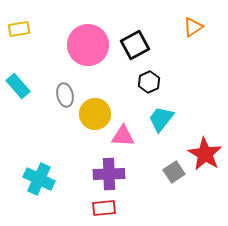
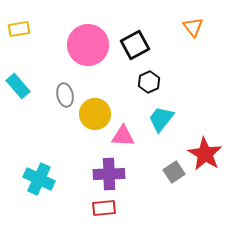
orange triangle: rotated 35 degrees counterclockwise
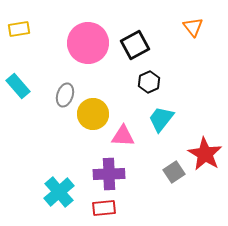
pink circle: moved 2 px up
gray ellipse: rotated 30 degrees clockwise
yellow circle: moved 2 px left
cyan cross: moved 20 px right, 13 px down; rotated 24 degrees clockwise
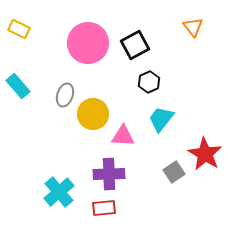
yellow rectangle: rotated 35 degrees clockwise
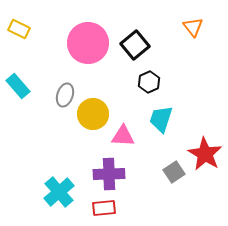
black square: rotated 12 degrees counterclockwise
cyan trapezoid: rotated 20 degrees counterclockwise
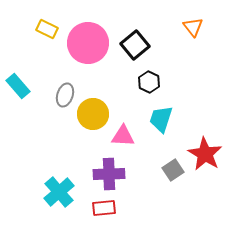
yellow rectangle: moved 28 px right
black hexagon: rotated 10 degrees counterclockwise
gray square: moved 1 px left, 2 px up
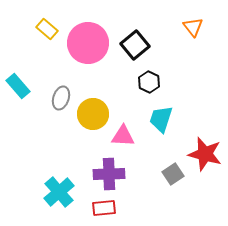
yellow rectangle: rotated 15 degrees clockwise
gray ellipse: moved 4 px left, 3 px down
red star: rotated 16 degrees counterclockwise
gray square: moved 4 px down
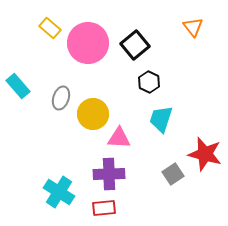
yellow rectangle: moved 3 px right, 1 px up
pink triangle: moved 4 px left, 2 px down
cyan cross: rotated 16 degrees counterclockwise
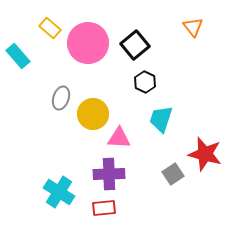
black hexagon: moved 4 px left
cyan rectangle: moved 30 px up
